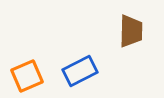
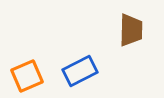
brown trapezoid: moved 1 px up
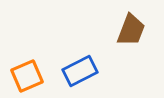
brown trapezoid: rotated 20 degrees clockwise
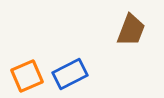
blue rectangle: moved 10 px left, 3 px down
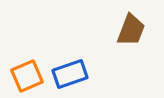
blue rectangle: rotated 8 degrees clockwise
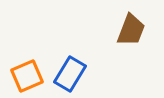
blue rectangle: rotated 40 degrees counterclockwise
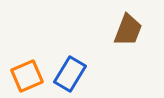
brown trapezoid: moved 3 px left
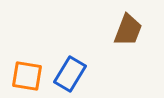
orange square: rotated 32 degrees clockwise
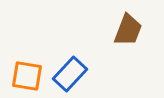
blue rectangle: rotated 12 degrees clockwise
